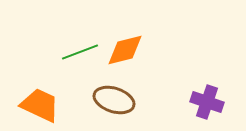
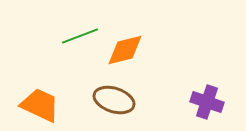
green line: moved 16 px up
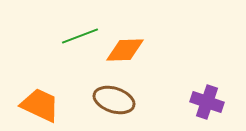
orange diamond: rotated 12 degrees clockwise
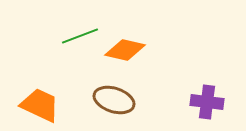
orange diamond: rotated 15 degrees clockwise
purple cross: rotated 12 degrees counterclockwise
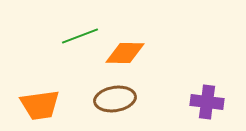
orange diamond: moved 3 px down; rotated 12 degrees counterclockwise
brown ellipse: moved 1 px right, 1 px up; rotated 27 degrees counterclockwise
orange trapezoid: rotated 147 degrees clockwise
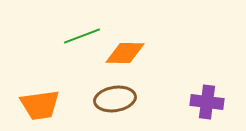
green line: moved 2 px right
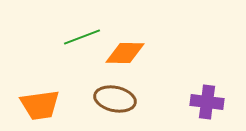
green line: moved 1 px down
brown ellipse: rotated 21 degrees clockwise
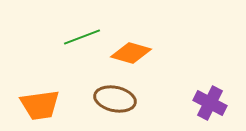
orange diamond: moved 6 px right; rotated 15 degrees clockwise
purple cross: moved 3 px right, 1 px down; rotated 20 degrees clockwise
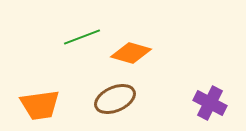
brown ellipse: rotated 36 degrees counterclockwise
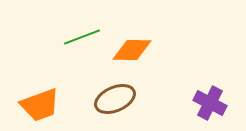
orange diamond: moved 1 px right, 3 px up; rotated 15 degrees counterclockwise
orange trapezoid: rotated 12 degrees counterclockwise
